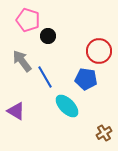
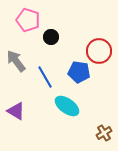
black circle: moved 3 px right, 1 px down
gray arrow: moved 6 px left
blue pentagon: moved 7 px left, 7 px up
cyan ellipse: rotated 10 degrees counterclockwise
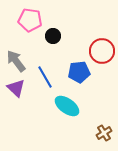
pink pentagon: moved 2 px right; rotated 10 degrees counterclockwise
black circle: moved 2 px right, 1 px up
red circle: moved 3 px right
blue pentagon: rotated 15 degrees counterclockwise
purple triangle: moved 23 px up; rotated 12 degrees clockwise
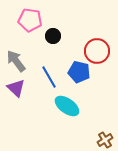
red circle: moved 5 px left
blue pentagon: rotated 20 degrees clockwise
blue line: moved 4 px right
brown cross: moved 1 px right, 7 px down
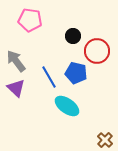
black circle: moved 20 px right
blue pentagon: moved 3 px left, 1 px down
brown cross: rotated 14 degrees counterclockwise
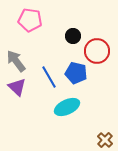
purple triangle: moved 1 px right, 1 px up
cyan ellipse: moved 1 px down; rotated 60 degrees counterclockwise
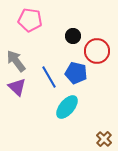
cyan ellipse: rotated 25 degrees counterclockwise
brown cross: moved 1 px left, 1 px up
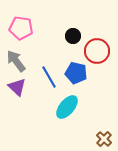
pink pentagon: moved 9 px left, 8 px down
